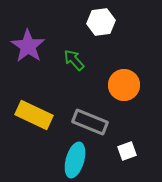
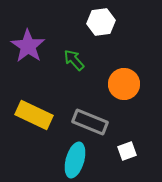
orange circle: moved 1 px up
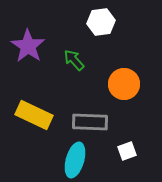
gray rectangle: rotated 20 degrees counterclockwise
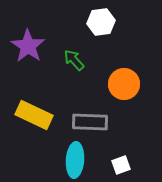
white square: moved 6 px left, 14 px down
cyan ellipse: rotated 12 degrees counterclockwise
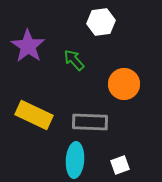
white square: moved 1 px left
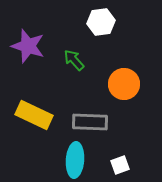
purple star: rotated 16 degrees counterclockwise
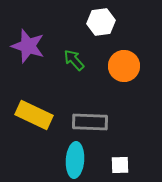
orange circle: moved 18 px up
white square: rotated 18 degrees clockwise
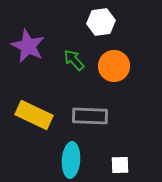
purple star: rotated 8 degrees clockwise
orange circle: moved 10 px left
gray rectangle: moved 6 px up
cyan ellipse: moved 4 px left
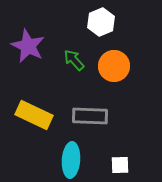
white hexagon: rotated 16 degrees counterclockwise
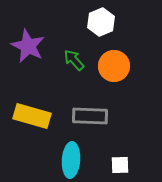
yellow rectangle: moved 2 px left, 1 px down; rotated 9 degrees counterclockwise
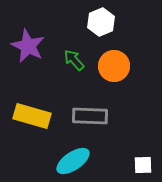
cyan ellipse: moved 2 px right, 1 px down; rotated 52 degrees clockwise
white square: moved 23 px right
